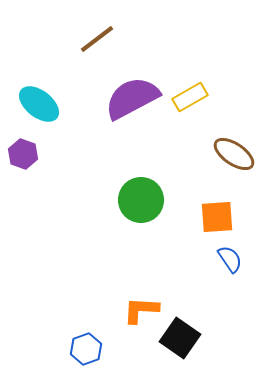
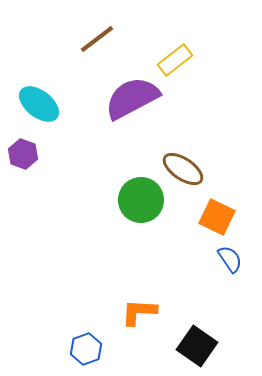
yellow rectangle: moved 15 px left, 37 px up; rotated 8 degrees counterclockwise
brown ellipse: moved 51 px left, 15 px down
orange square: rotated 30 degrees clockwise
orange L-shape: moved 2 px left, 2 px down
black square: moved 17 px right, 8 px down
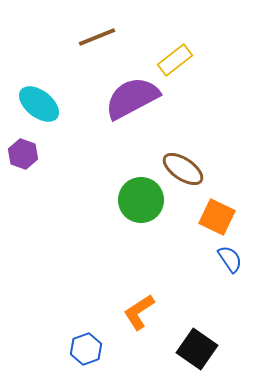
brown line: moved 2 px up; rotated 15 degrees clockwise
orange L-shape: rotated 36 degrees counterclockwise
black square: moved 3 px down
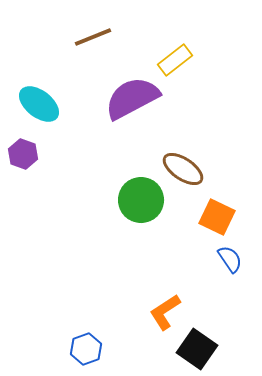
brown line: moved 4 px left
orange L-shape: moved 26 px right
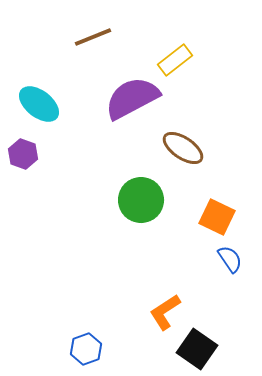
brown ellipse: moved 21 px up
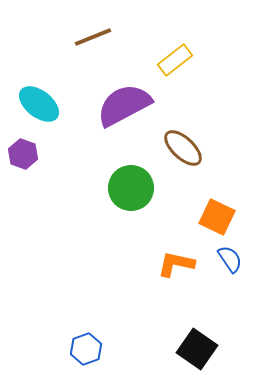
purple semicircle: moved 8 px left, 7 px down
brown ellipse: rotated 9 degrees clockwise
green circle: moved 10 px left, 12 px up
orange L-shape: moved 11 px right, 48 px up; rotated 45 degrees clockwise
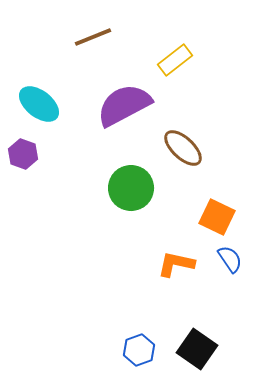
blue hexagon: moved 53 px right, 1 px down
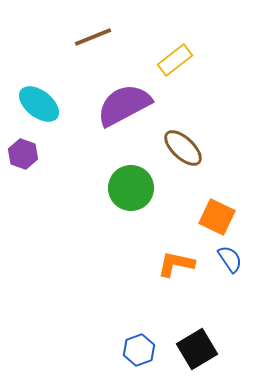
black square: rotated 24 degrees clockwise
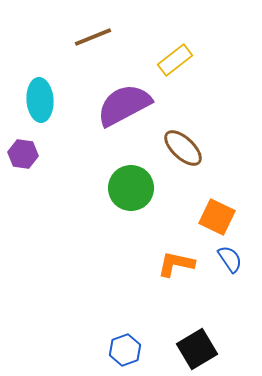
cyan ellipse: moved 1 px right, 4 px up; rotated 48 degrees clockwise
purple hexagon: rotated 12 degrees counterclockwise
blue hexagon: moved 14 px left
